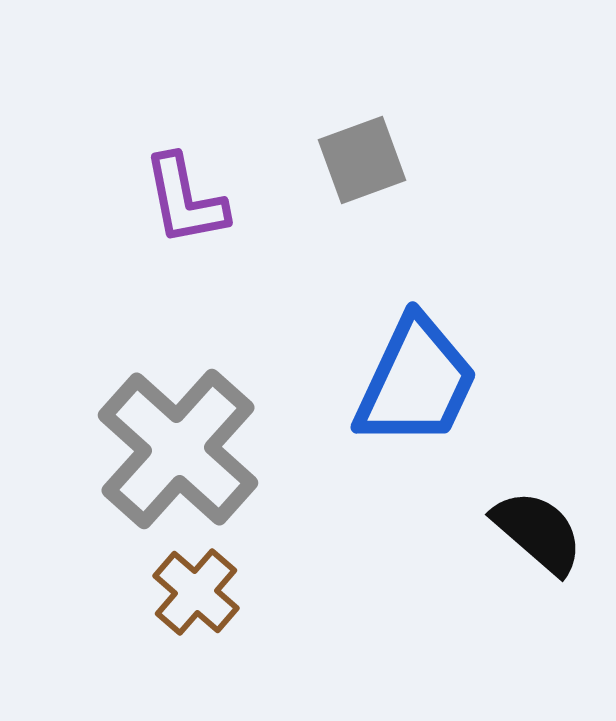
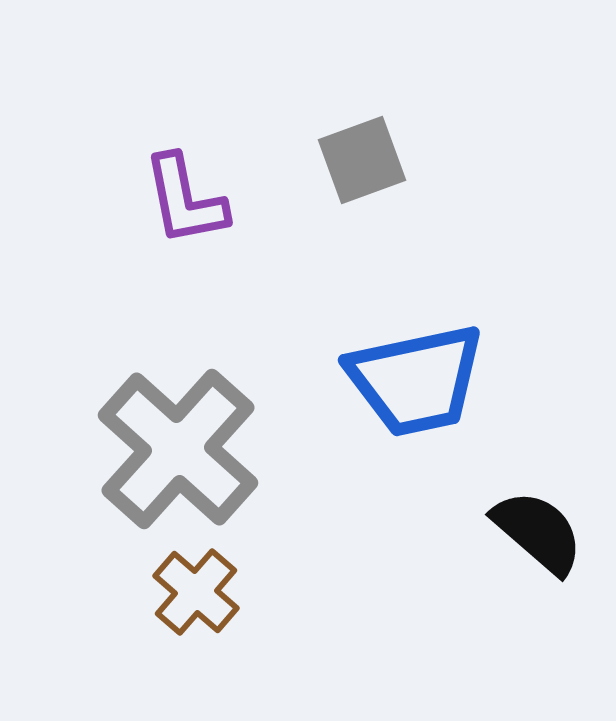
blue trapezoid: moved 2 px up; rotated 53 degrees clockwise
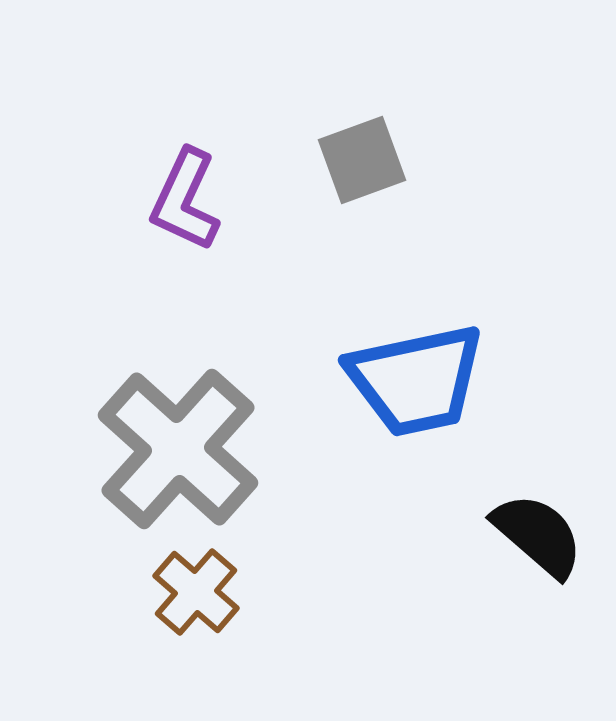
purple L-shape: rotated 36 degrees clockwise
black semicircle: moved 3 px down
